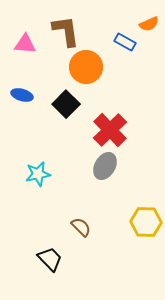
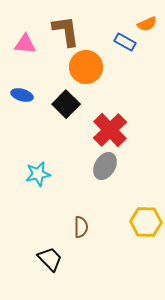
orange semicircle: moved 2 px left
brown semicircle: rotated 45 degrees clockwise
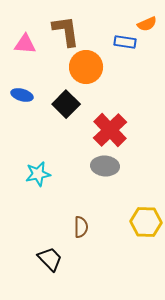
blue rectangle: rotated 20 degrees counterclockwise
gray ellipse: rotated 64 degrees clockwise
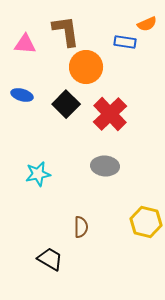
red cross: moved 16 px up
yellow hexagon: rotated 12 degrees clockwise
black trapezoid: rotated 16 degrees counterclockwise
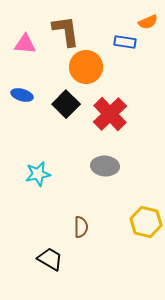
orange semicircle: moved 1 px right, 2 px up
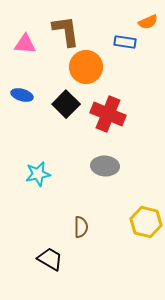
red cross: moved 2 px left; rotated 24 degrees counterclockwise
